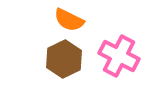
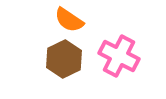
orange semicircle: rotated 8 degrees clockwise
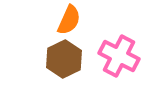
orange semicircle: rotated 100 degrees counterclockwise
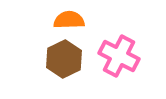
orange semicircle: rotated 116 degrees counterclockwise
